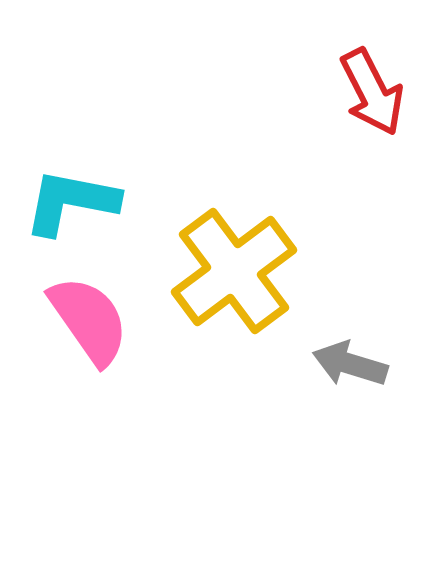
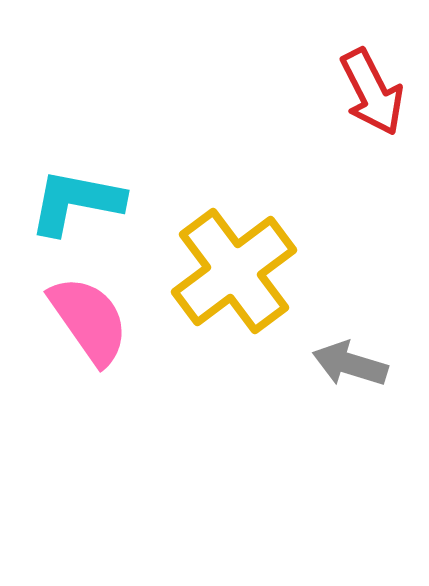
cyan L-shape: moved 5 px right
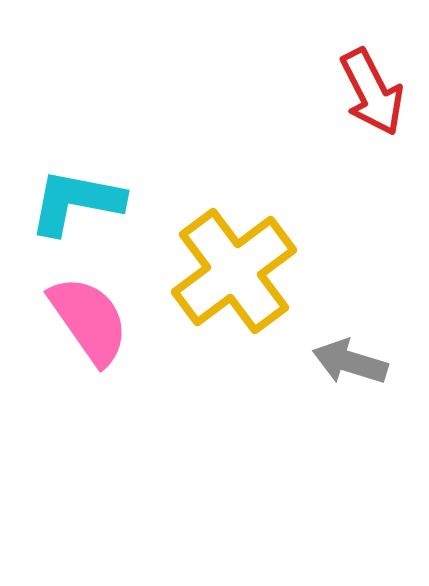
gray arrow: moved 2 px up
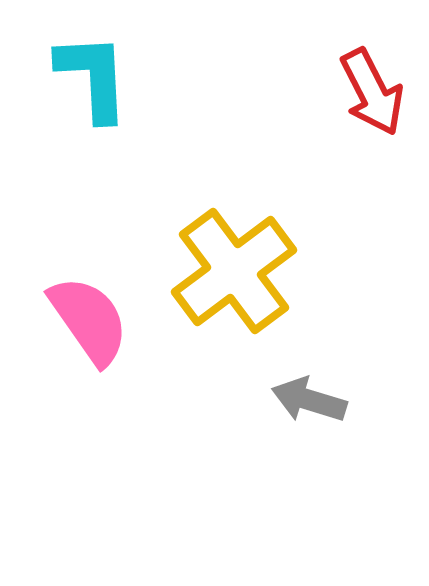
cyan L-shape: moved 17 px right, 125 px up; rotated 76 degrees clockwise
gray arrow: moved 41 px left, 38 px down
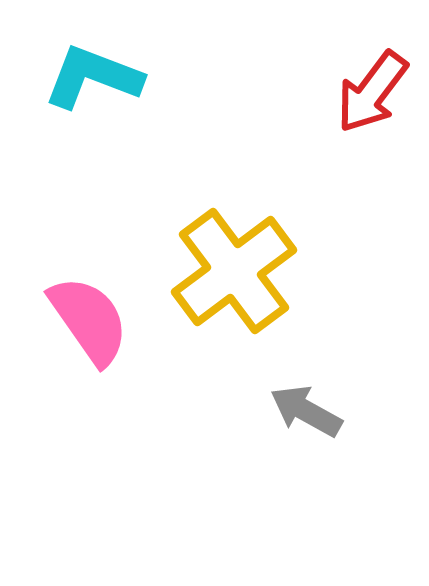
cyan L-shape: rotated 66 degrees counterclockwise
red arrow: rotated 64 degrees clockwise
gray arrow: moved 3 px left, 11 px down; rotated 12 degrees clockwise
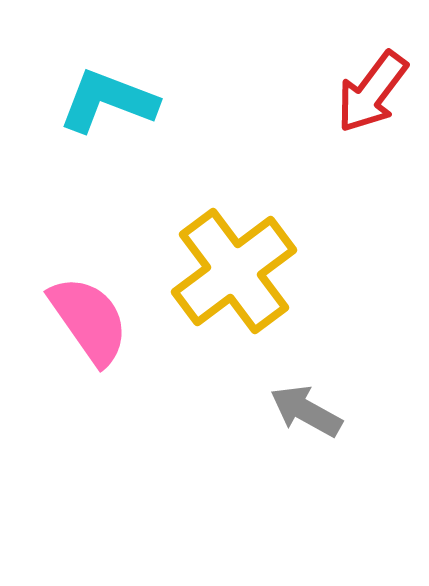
cyan L-shape: moved 15 px right, 24 px down
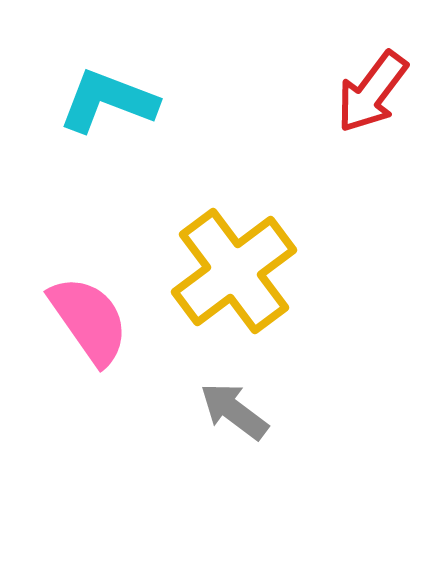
gray arrow: moved 72 px left; rotated 8 degrees clockwise
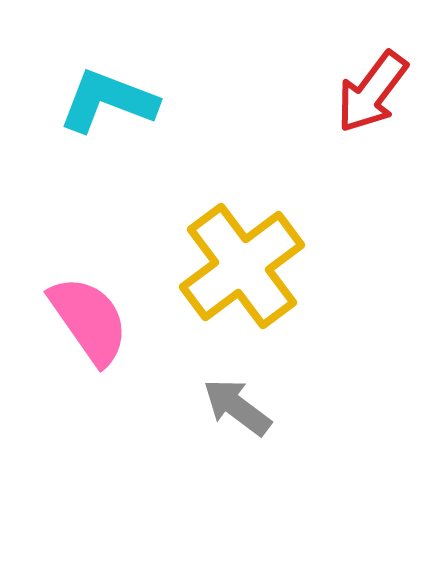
yellow cross: moved 8 px right, 5 px up
gray arrow: moved 3 px right, 4 px up
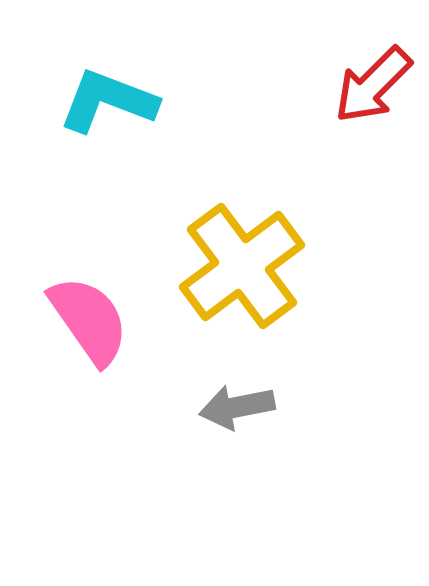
red arrow: moved 1 px right, 7 px up; rotated 8 degrees clockwise
gray arrow: rotated 48 degrees counterclockwise
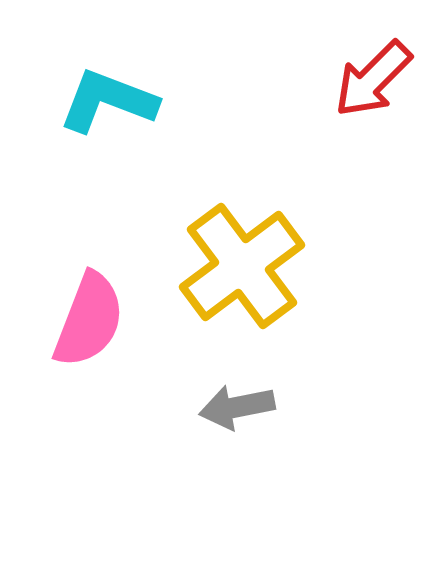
red arrow: moved 6 px up
pink semicircle: rotated 56 degrees clockwise
